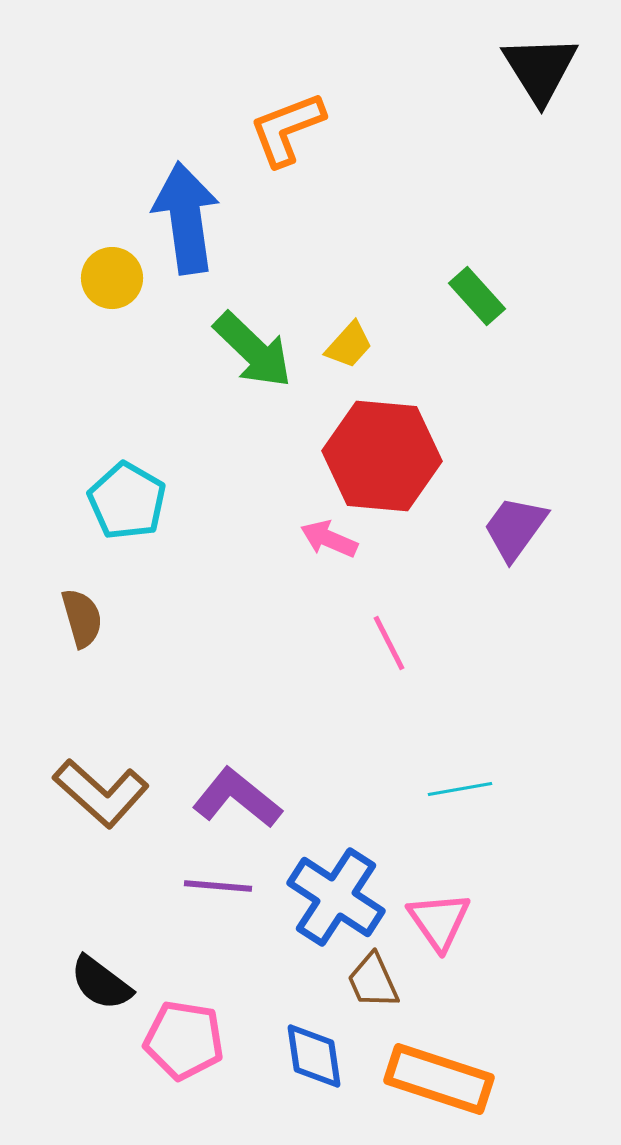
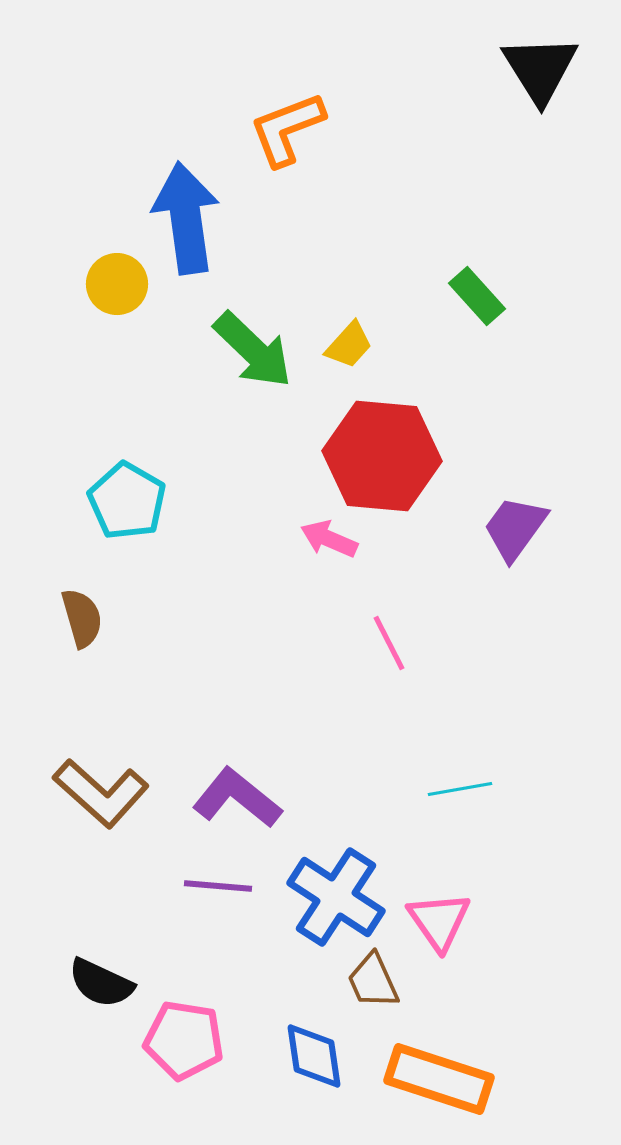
yellow circle: moved 5 px right, 6 px down
black semicircle: rotated 12 degrees counterclockwise
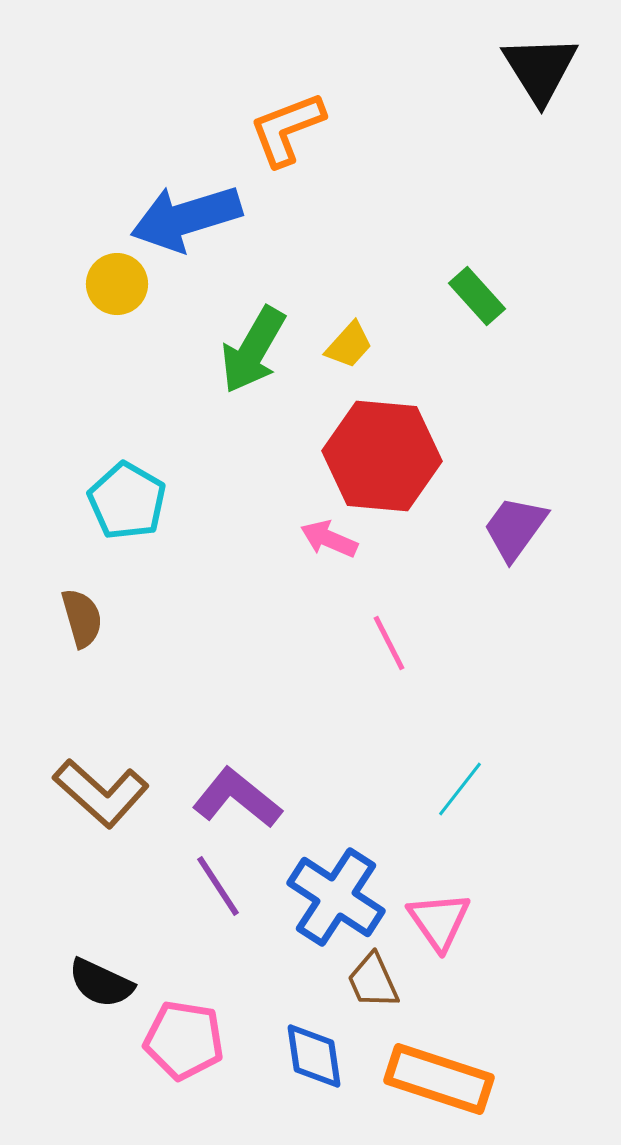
blue arrow: rotated 99 degrees counterclockwise
green arrow: rotated 76 degrees clockwise
cyan line: rotated 42 degrees counterclockwise
purple line: rotated 52 degrees clockwise
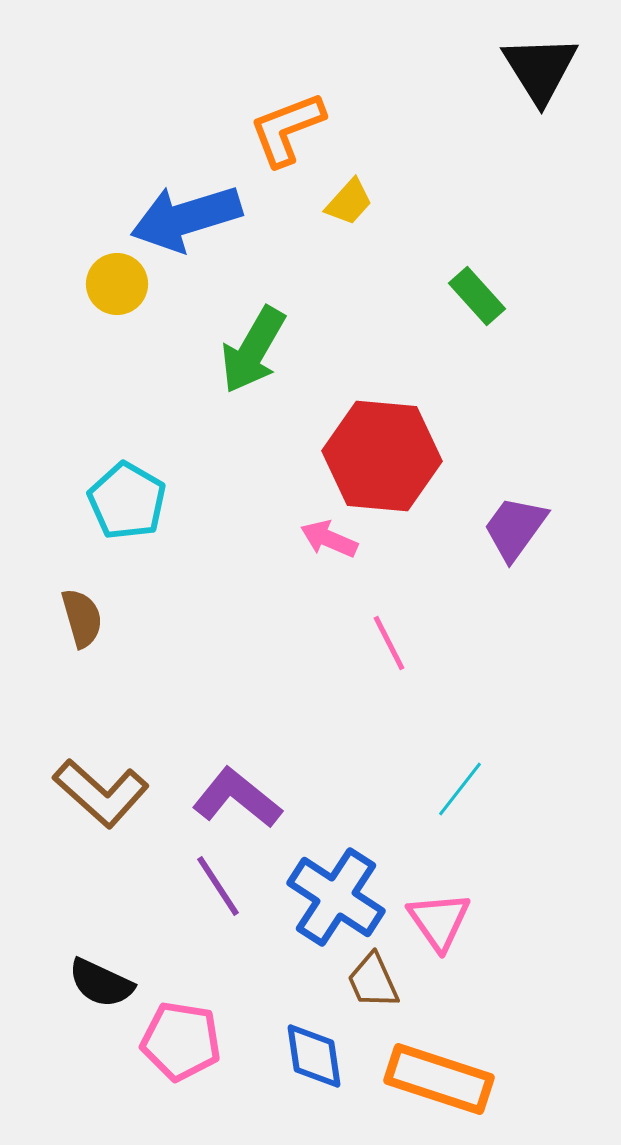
yellow trapezoid: moved 143 px up
pink pentagon: moved 3 px left, 1 px down
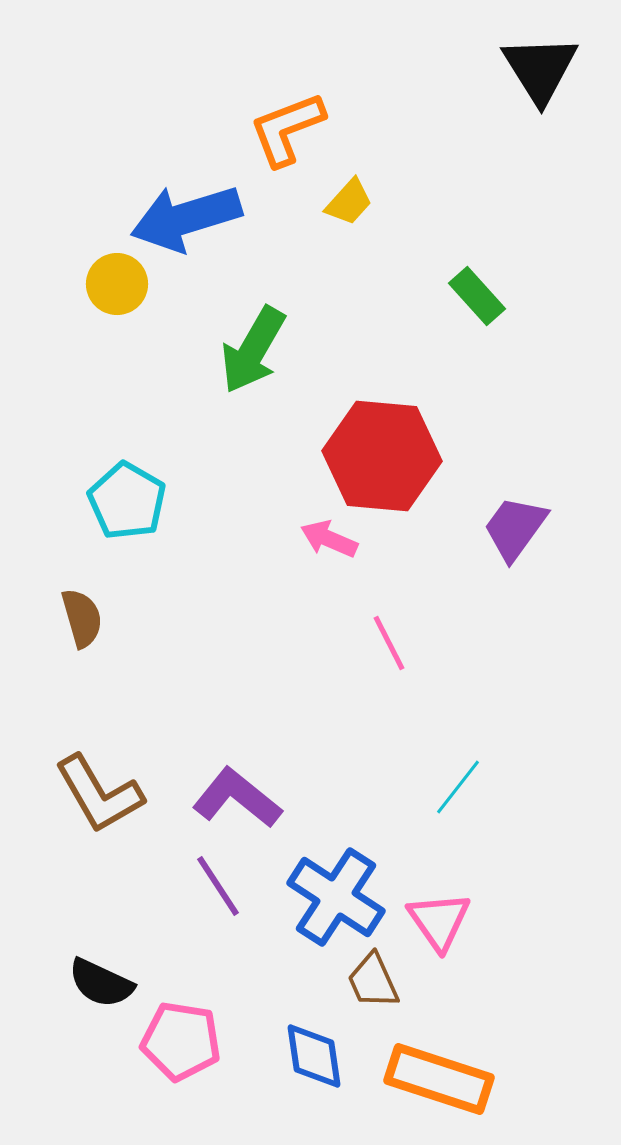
cyan line: moved 2 px left, 2 px up
brown L-shape: moved 2 px left, 1 px down; rotated 18 degrees clockwise
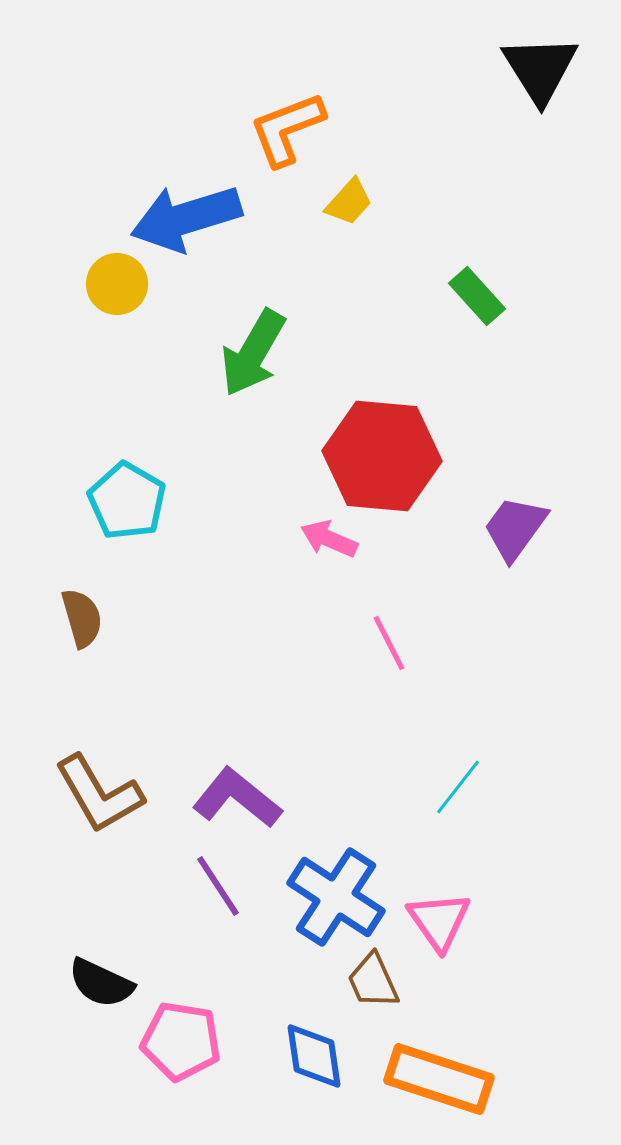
green arrow: moved 3 px down
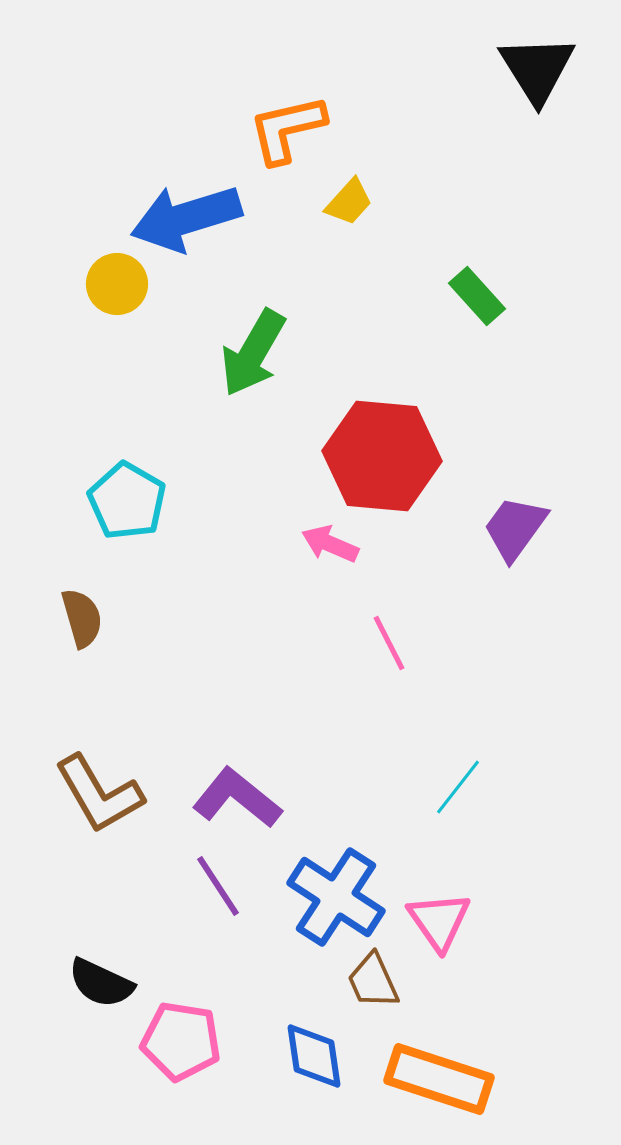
black triangle: moved 3 px left
orange L-shape: rotated 8 degrees clockwise
pink arrow: moved 1 px right, 5 px down
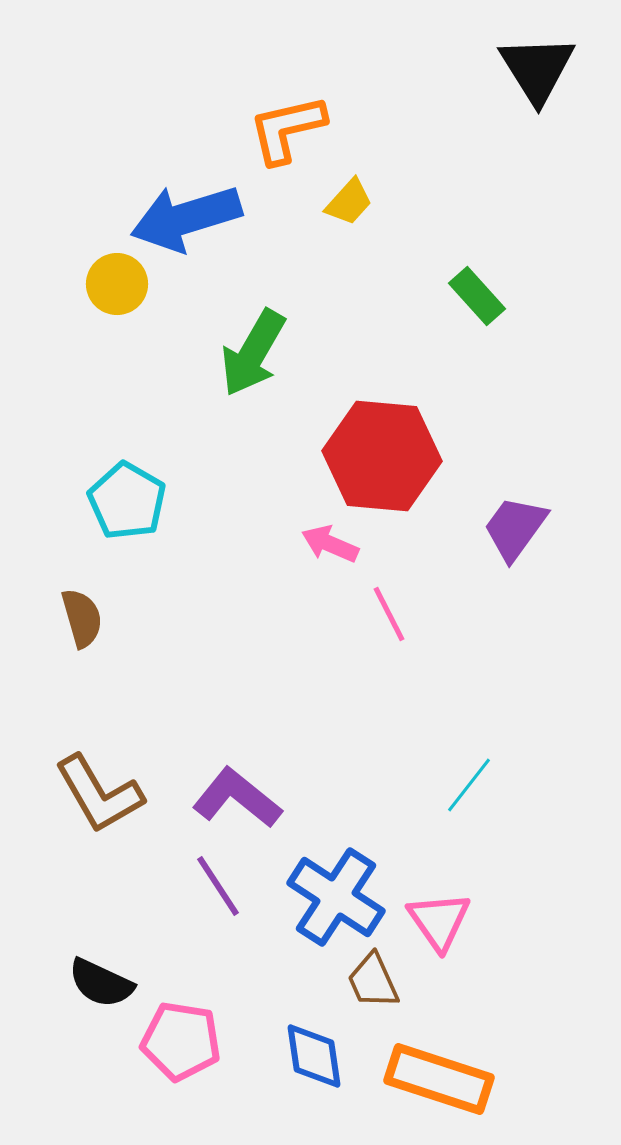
pink line: moved 29 px up
cyan line: moved 11 px right, 2 px up
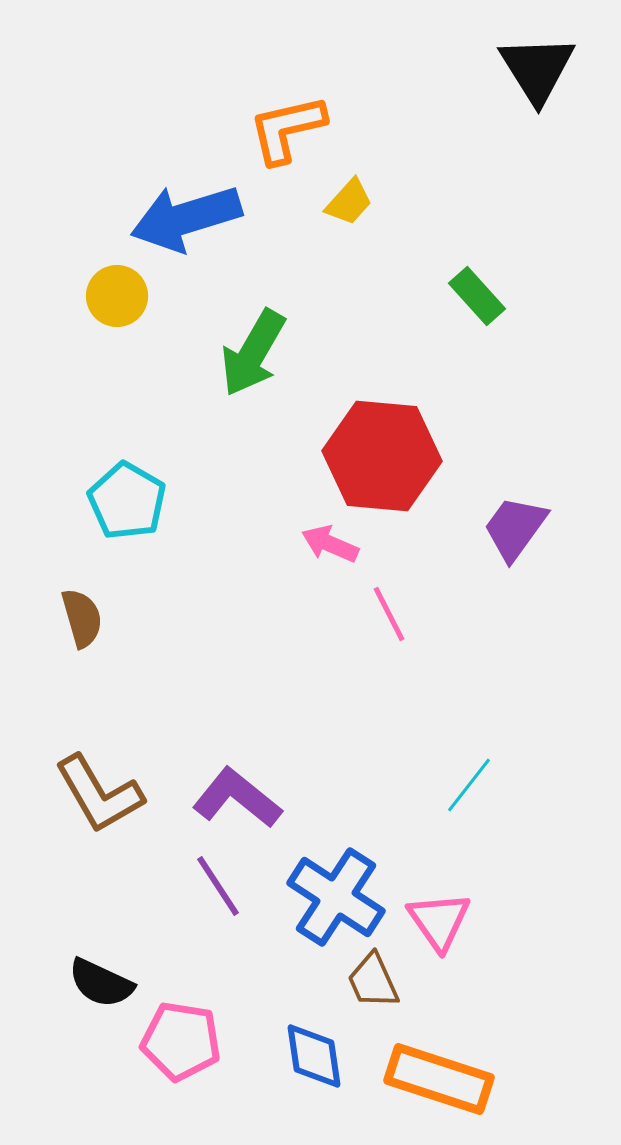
yellow circle: moved 12 px down
